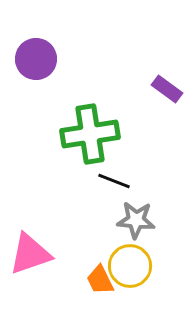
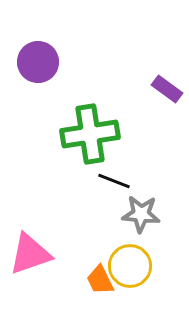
purple circle: moved 2 px right, 3 px down
gray star: moved 5 px right, 6 px up
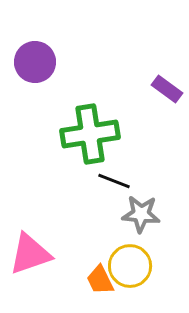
purple circle: moved 3 px left
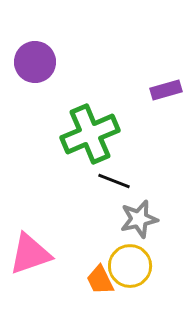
purple rectangle: moved 1 px left, 1 px down; rotated 52 degrees counterclockwise
green cross: rotated 14 degrees counterclockwise
gray star: moved 2 px left, 5 px down; rotated 18 degrees counterclockwise
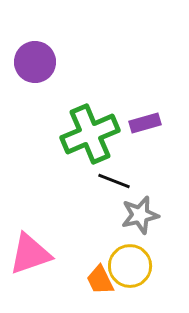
purple rectangle: moved 21 px left, 33 px down
gray star: moved 1 px right, 4 px up
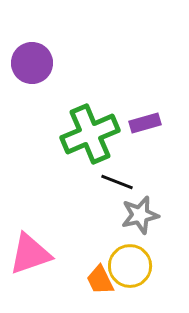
purple circle: moved 3 px left, 1 px down
black line: moved 3 px right, 1 px down
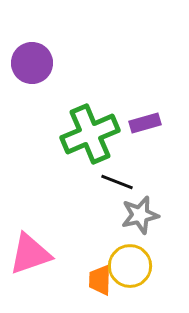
orange trapezoid: rotated 28 degrees clockwise
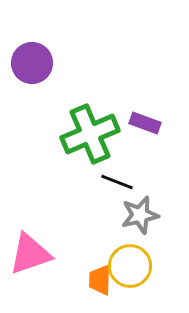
purple rectangle: rotated 36 degrees clockwise
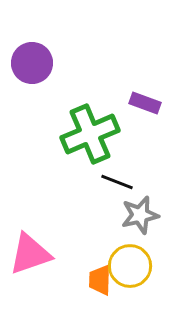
purple rectangle: moved 20 px up
